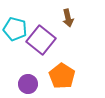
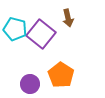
purple square: moved 6 px up
orange pentagon: moved 1 px left, 1 px up
purple circle: moved 2 px right
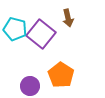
purple circle: moved 2 px down
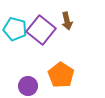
brown arrow: moved 1 px left, 3 px down
purple square: moved 4 px up
purple circle: moved 2 px left
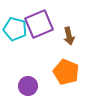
brown arrow: moved 2 px right, 15 px down
purple square: moved 2 px left, 6 px up; rotated 28 degrees clockwise
orange pentagon: moved 5 px right, 3 px up; rotated 10 degrees counterclockwise
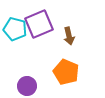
purple circle: moved 1 px left
